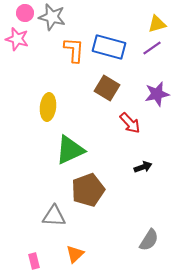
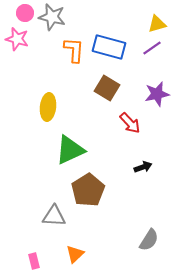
brown pentagon: rotated 12 degrees counterclockwise
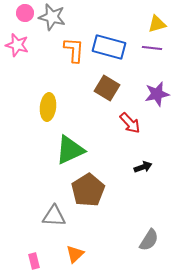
pink star: moved 6 px down
purple line: rotated 42 degrees clockwise
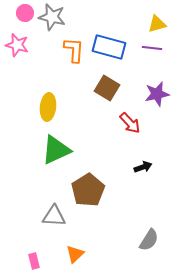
green triangle: moved 14 px left
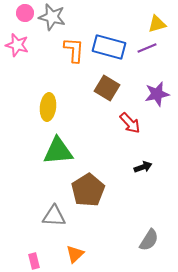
purple line: moved 5 px left; rotated 30 degrees counterclockwise
green triangle: moved 2 px right, 1 px down; rotated 20 degrees clockwise
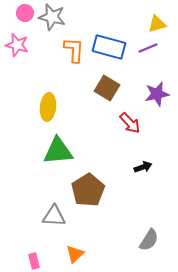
purple line: moved 1 px right
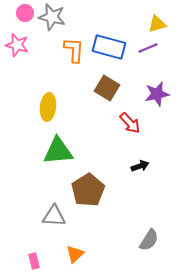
black arrow: moved 3 px left, 1 px up
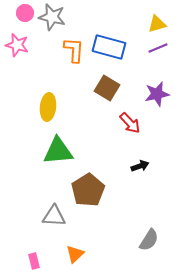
purple line: moved 10 px right
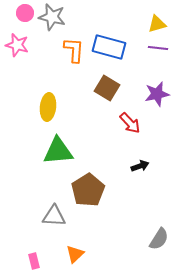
purple line: rotated 30 degrees clockwise
gray semicircle: moved 10 px right, 1 px up
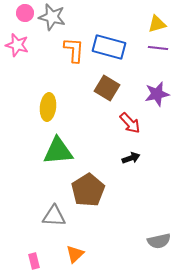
black arrow: moved 9 px left, 8 px up
gray semicircle: moved 2 px down; rotated 45 degrees clockwise
